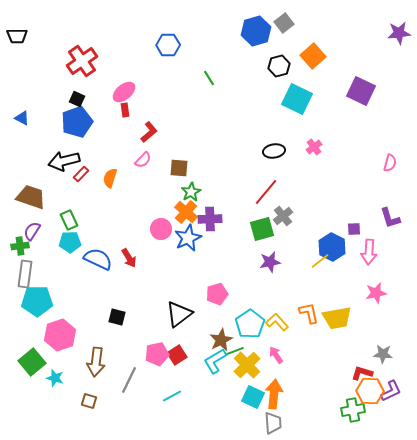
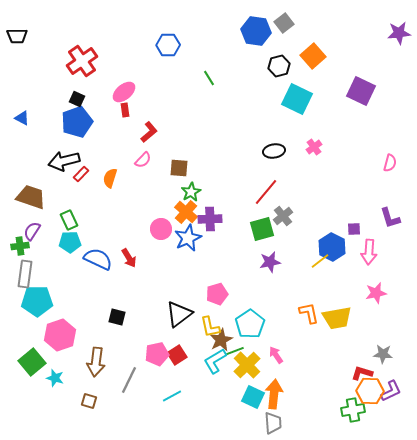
blue hexagon at (256, 31): rotated 24 degrees clockwise
yellow L-shape at (277, 322): moved 67 px left, 5 px down; rotated 150 degrees counterclockwise
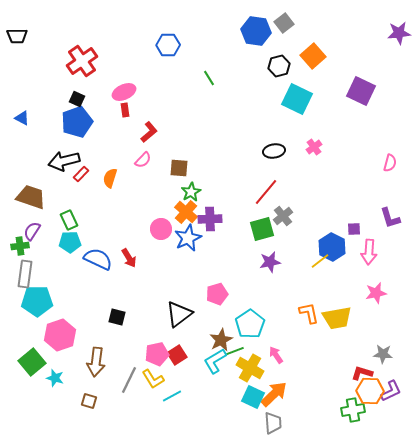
pink ellipse at (124, 92): rotated 15 degrees clockwise
yellow L-shape at (210, 327): moved 57 px left, 52 px down; rotated 20 degrees counterclockwise
yellow cross at (247, 365): moved 3 px right, 3 px down; rotated 16 degrees counterclockwise
orange arrow at (274, 394): rotated 40 degrees clockwise
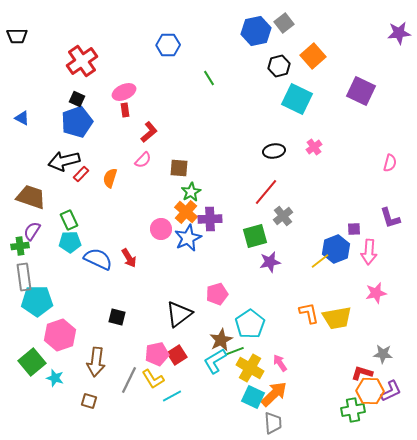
blue hexagon at (256, 31): rotated 20 degrees counterclockwise
green square at (262, 229): moved 7 px left, 7 px down
blue hexagon at (332, 247): moved 4 px right, 2 px down; rotated 12 degrees clockwise
gray rectangle at (25, 274): moved 1 px left, 3 px down; rotated 16 degrees counterclockwise
pink arrow at (276, 355): moved 4 px right, 8 px down
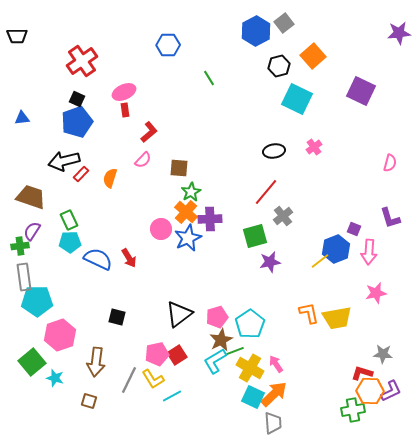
blue hexagon at (256, 31): rotated 16 degrees counterclockwise
blue triangle at (22, 118): rotated 35 degrees counterclockwise
purple square at (354, 229): rotated 24 degrees clockwise
pink pentagon at (217, 294): moved 23 px down
pink arrow at (280, 363): moved 4 px left, 1 px down
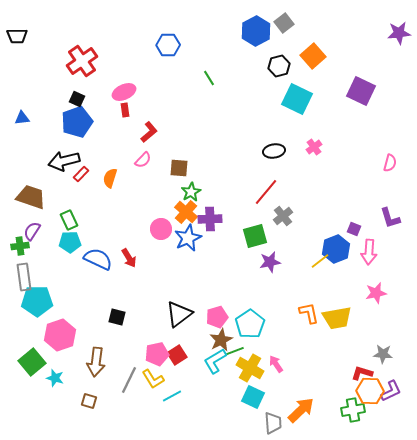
orange arrow at (274, 394): moved 27 px right, 16 px down
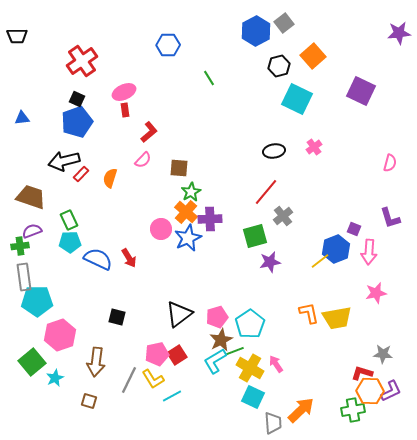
purple semicircle at (32, 231): rotated 36 degrees clockwise
cyan star at (55, 378): rotated 30 degrees clockwise
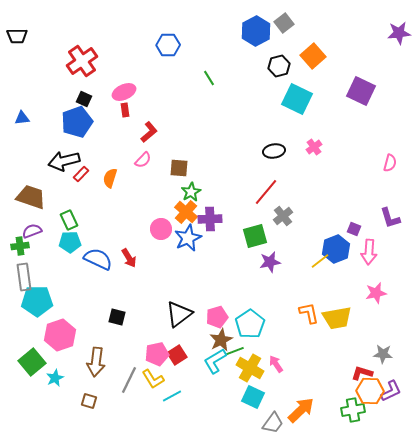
black square at (77, 99): moved 7 px right
gray trapezoid at (273, 423): rotated 40 degrees clockwise
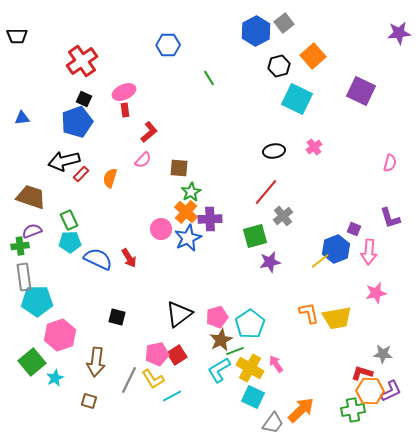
cyan L-shape at (215, 361): moved 4 px right, 9 px down
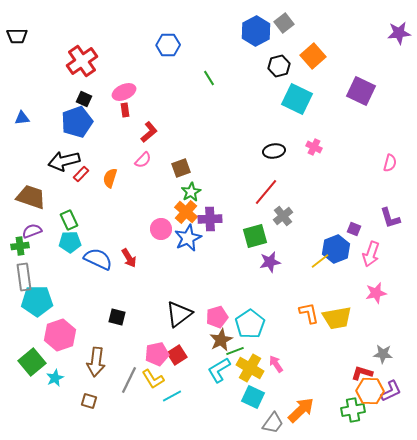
pink cross at (314, 147): rotated 28 degrees counterclockwise
brown square at (179, 168): moved 2 px right; rotated 24 degrees counterclockwise
pink arrow at (369, 252): moved 2 px right, 2 px down; rotated 15 degrees clockwise
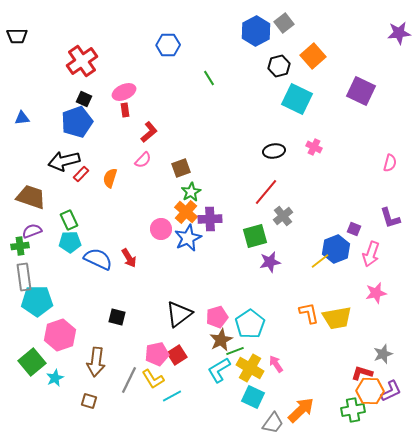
gray star at (383, 354): rotated 24 degrees counterclockwise
